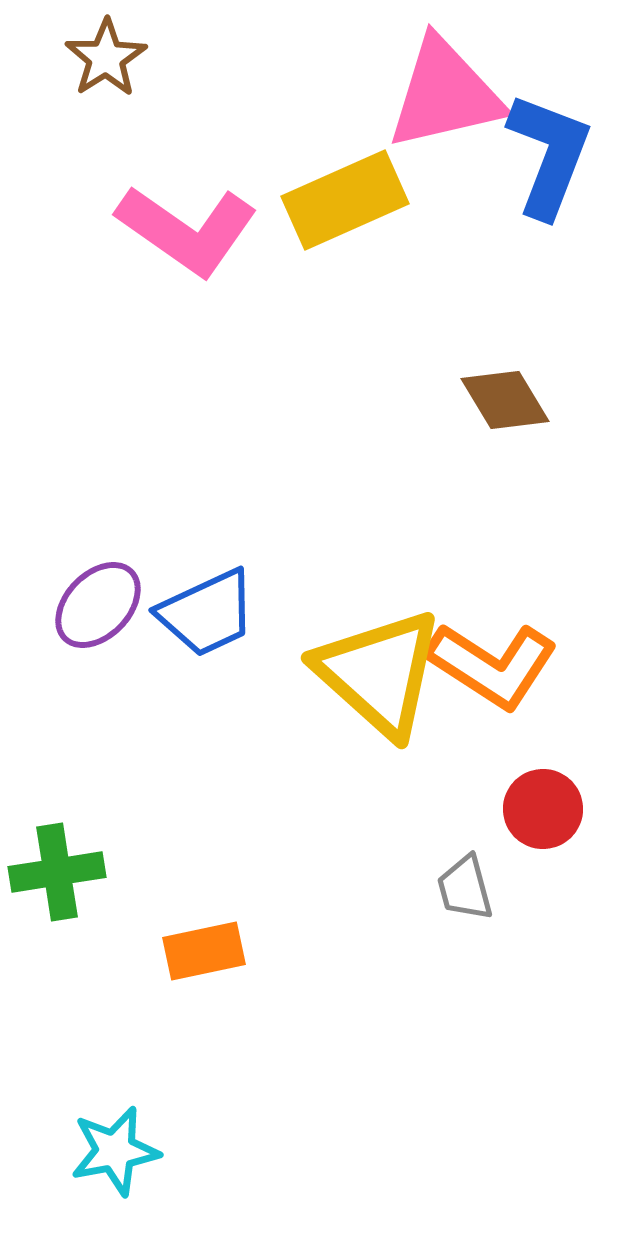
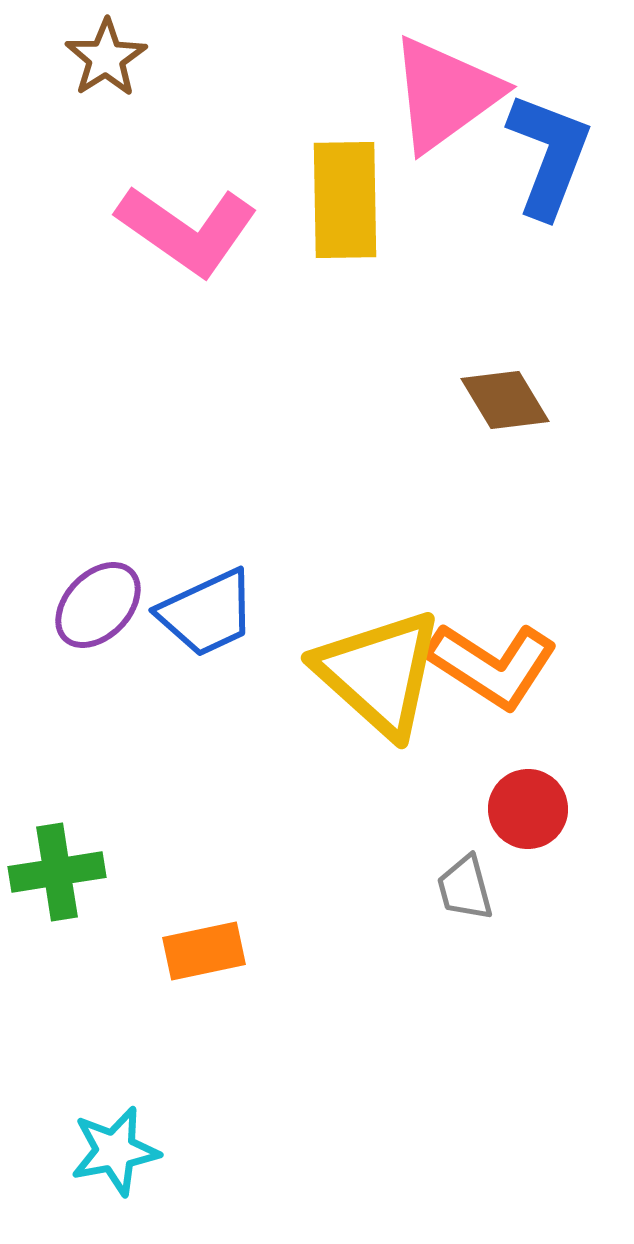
pink triangle: rotated 23 degrees counterclockwise
yellow rectangle: rotated 67 degrees counterclockwise
red circle: moved 15 px left
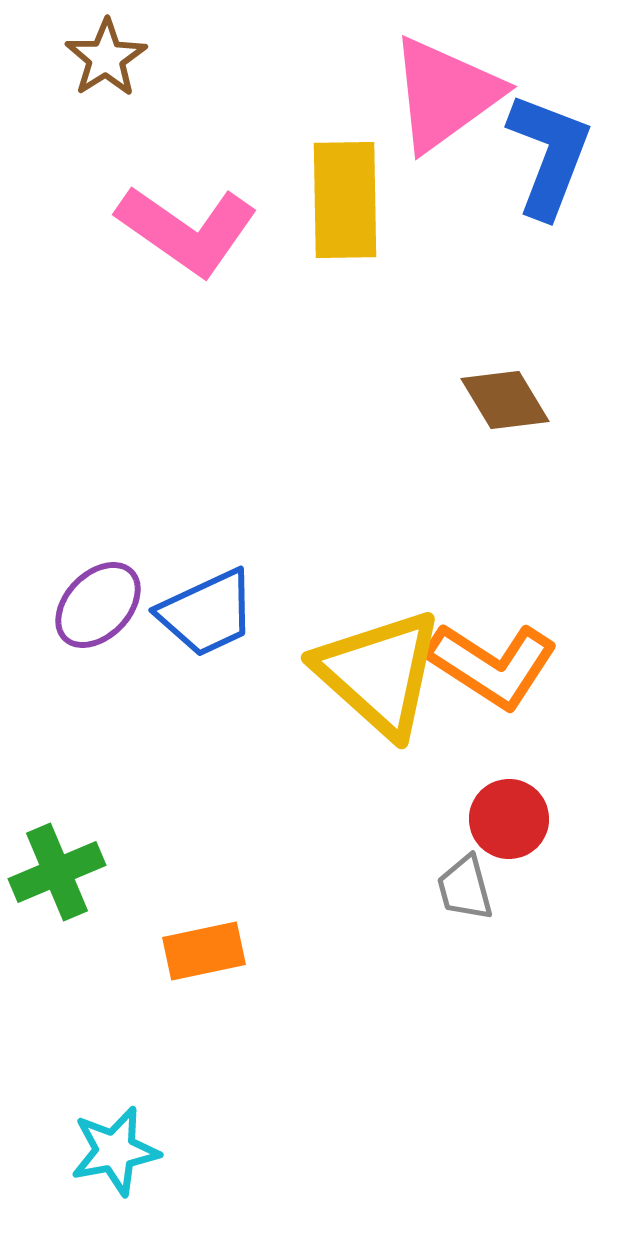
red circle: moved 19 px left, 10 px down
green cross: rotated 14 degrees counterclockwise
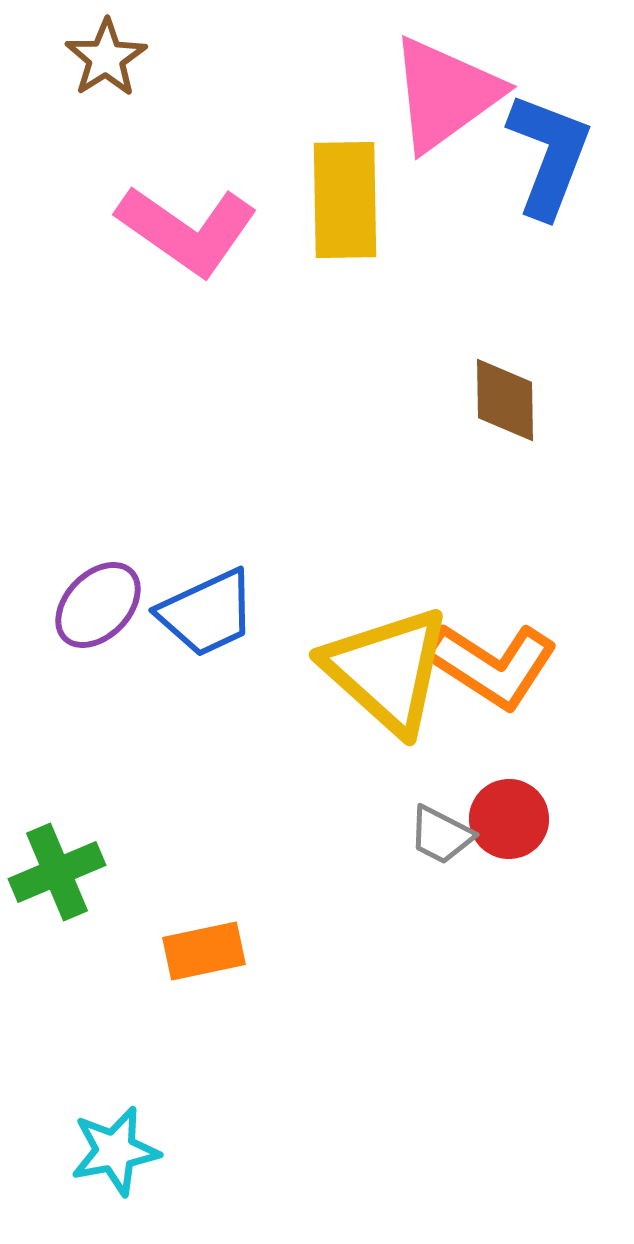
brown diamond: rotated 30 degrees clockwise
yellow triangle: moved 8 px right, 3 px up
gray trapezoid: moved 24 px left, 53 px up; rotated 48 degrees counterclockwise
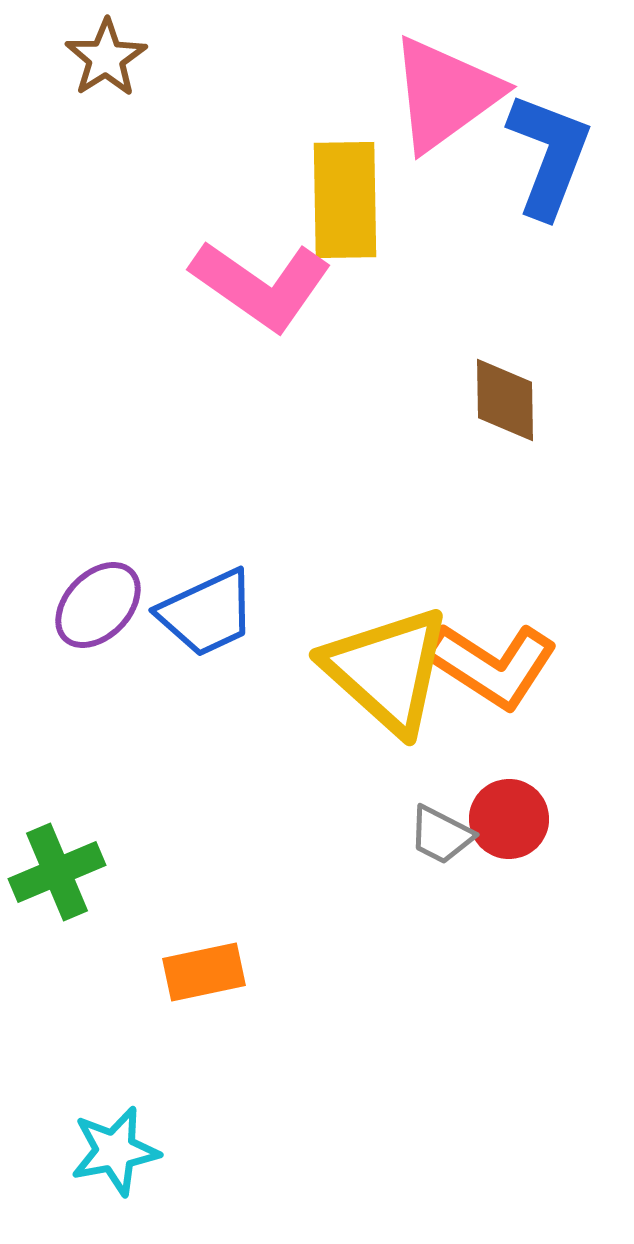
pink L-shape: moved 74 px right, 55 px down
orange rectangle: moved 21 px down
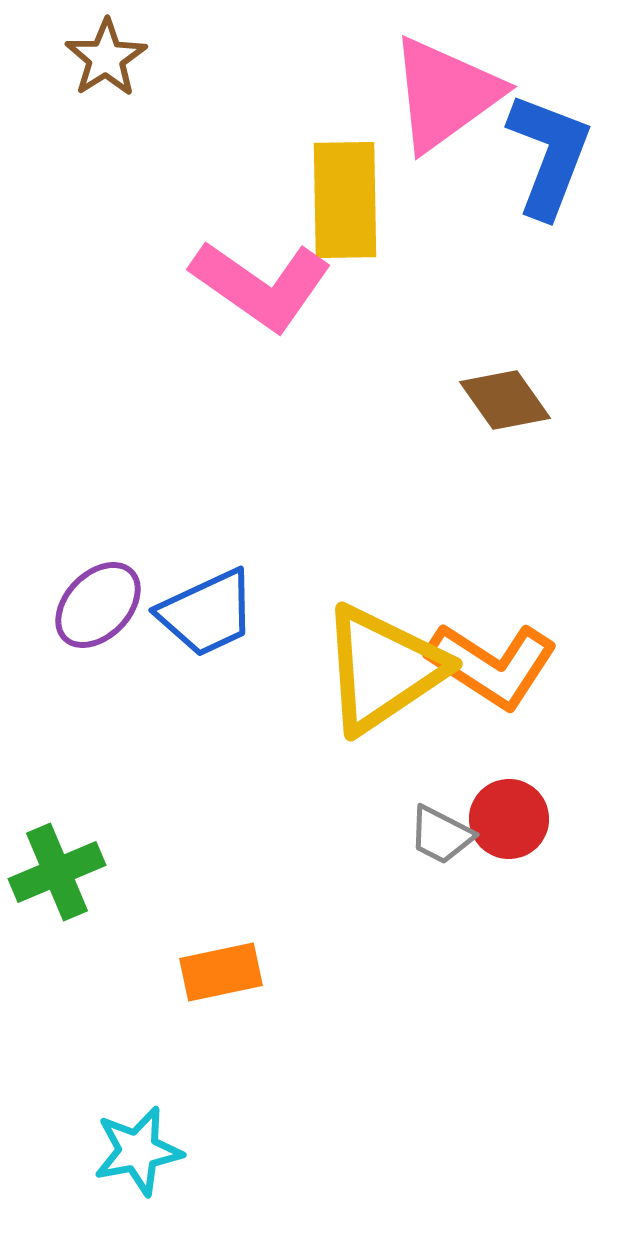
brown diamond: rotated 34 degrees counterclockwise
yellow triangle: moved 4 px left, 1 px up; rotated 44 degrees clockwise
orange rectangle: moved 17 px right
cyan star: moved 23 px right
